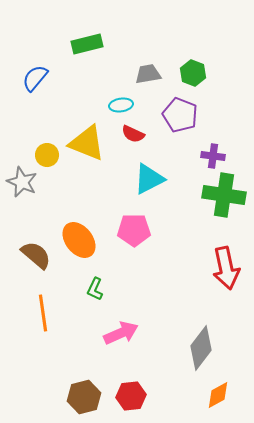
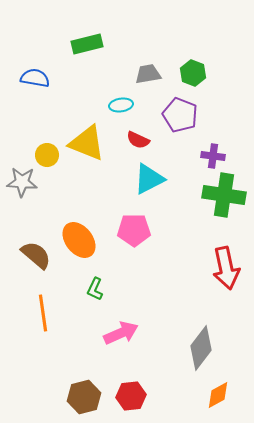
blue semicircle: rotated 60 degrees clockwise
red semicircle: moved 5 px right, 6 px down
gray star: rotated 20 degrees counterclockwise
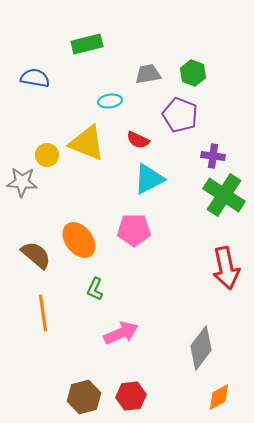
cyan ellipse: moved 11 px left, 4 px up
green cross: rotated 24 degrees clockwise
orange diamond: moved 1 px right, 2 px down
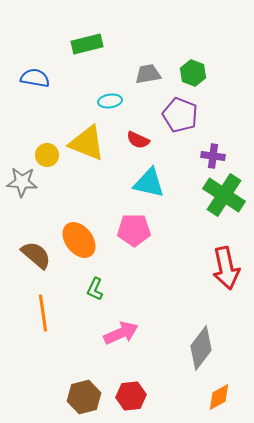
cyan triangle: moved 4 px down; rotated 40 degrees clockwise
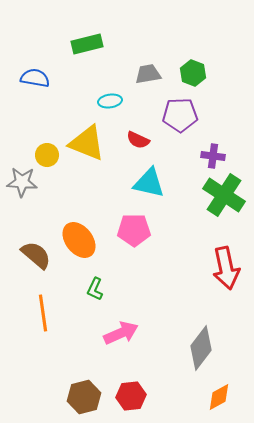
purple pentagon: rotated 24 degrees counterclockwise
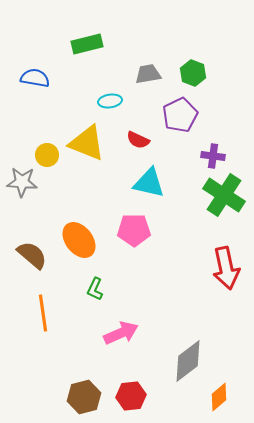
purple pentagon: rotated 24 degrees counterclockwise
brown semicircle: moved 4 px left
gray diamond: moved 13 px left, 13 px down; rotated 15 degrees clockwise
orange diamond: rotated 12 degrees counterclockwise
